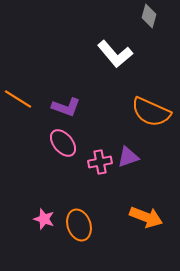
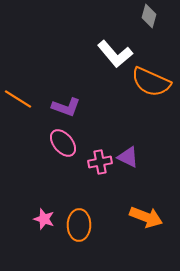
orange semicircle: moved 30 px up
purple triangle: rotated 45 degrees clockwise
orange ellipse: rotated 20 degrees clockwise
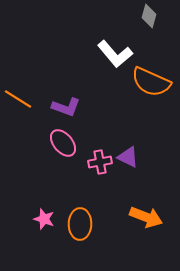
orange ellipse: moved 1 px right, 1 px up
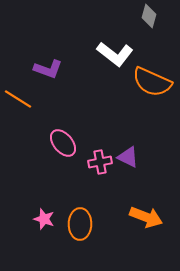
white L-shape: rotated 12 degrees counterclockwise
orange semicircle: moved 1 px right
purple L-shape: moved 18 px left, 38 px up
